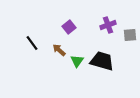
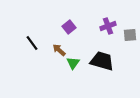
purple cross: moved 1 px down
green triangle: moved 4 px left, 2 px down
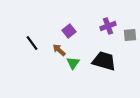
purple square: moved 4 px down
black trapezoid: moved 2 px right
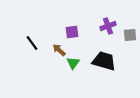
purple square: moved 3 px right, 1 px down; rotated 32 degrees clockwise
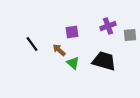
black line: moved 1 px down
green triangle: rotated 24 degrees counterclockwise
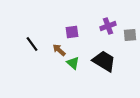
black trapezoid: rotated 15 degrees clockwise
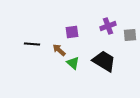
black line: rotated 49 degrees counterclockwise
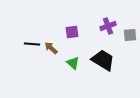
brown arrow: moved 8 px left, 2 px up
black trapezoid: moved 1 px left, 1 px up
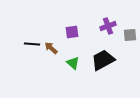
black trapezoid: rotated 60 degrees counterclockwise
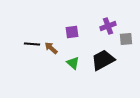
gray square: moved 4 px left, 4 px down
